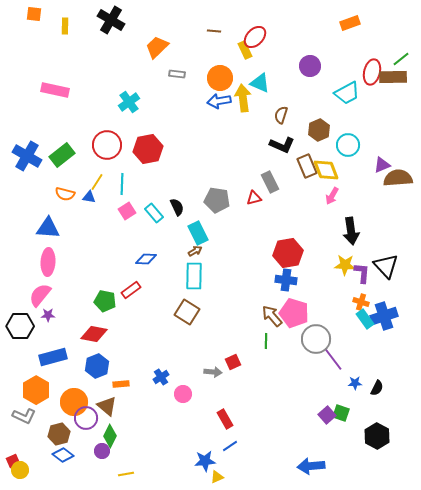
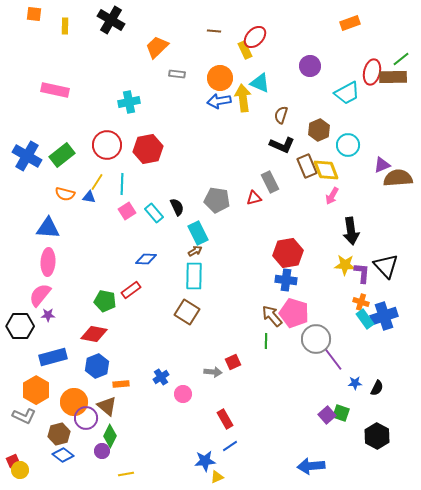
cyan cross at (129, 102): rotated 25 degrees clockwise
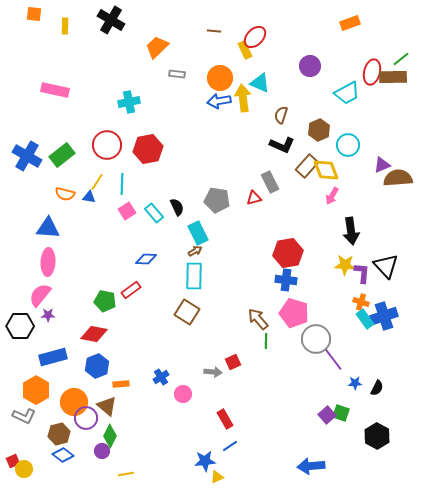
brown rectangle at (307, 166): rotated 65 degrees clockwise
brown arrow at (272, 316): moved 14 px left, 3 px down
yellow circle at (20, 470): moved 4 px right, 1 px up
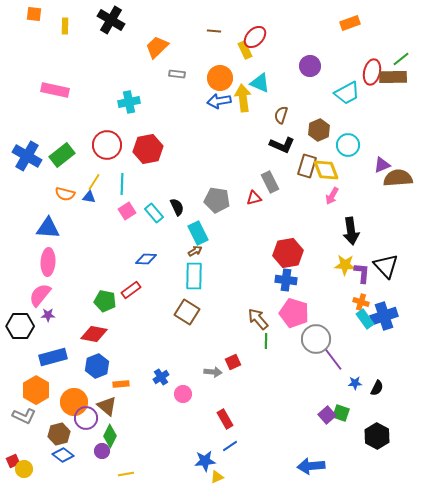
brown rectangle at (307, 166): rotated 25 degrees counterclockwise
yellow line at (97, 182): moved 3 px left
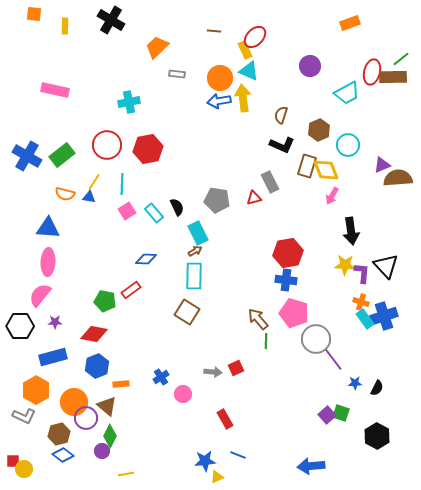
cyan triangle at (260, 83): moved 11 px left, 12 px up
purple star at (48, 315): moved 7 px right, 7 px down
red square at (233, 362): moved 3 px right, 6 px down
blue line at (230, 446): moved 8 px right, 9 px down; rotated 56 degrees clockwise
red square at (13, 461): rotated 24 degrees clockwise
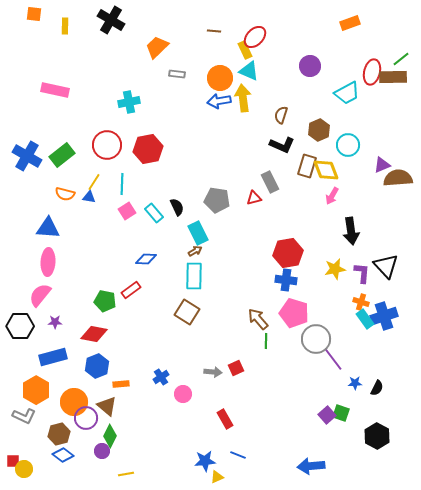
yellow star at (345, 265): moved 10 px left, 4 px down; rotated 15 degrees counterclockwise
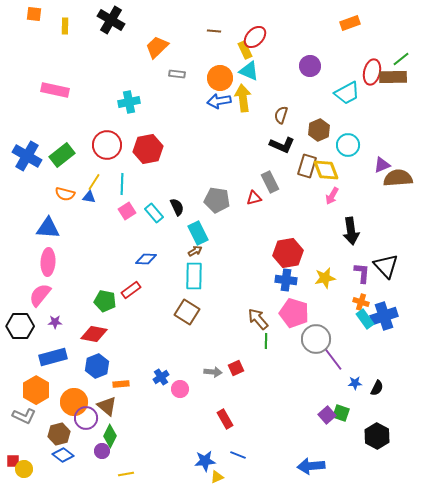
yellow star at (335, 269): moved 10 px left, 9 px down
pink circle at (183, 394): moved 3 px left, 5 px up
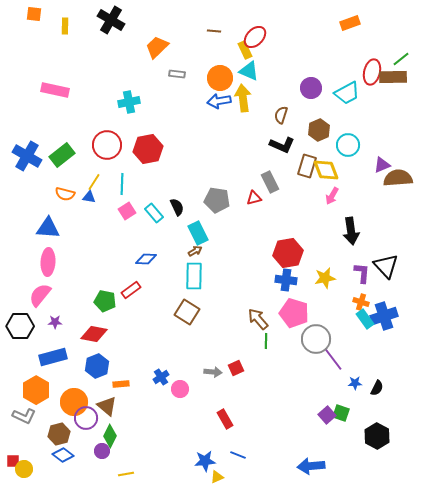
purple circle at (310, 66): moved 1 px right, 22 px down
